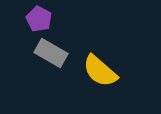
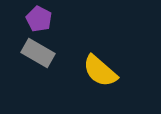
gray rectangle: moved 13 px left
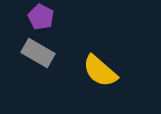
purple pentagon: moved 2 px right, 2 px up
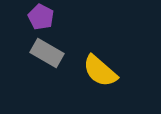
gray rectangle: moved 9 px right
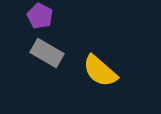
purple pentagon: moved 1 px left, 1 px up
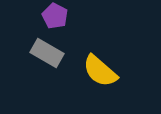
purple pentagon: moved 15 px right
